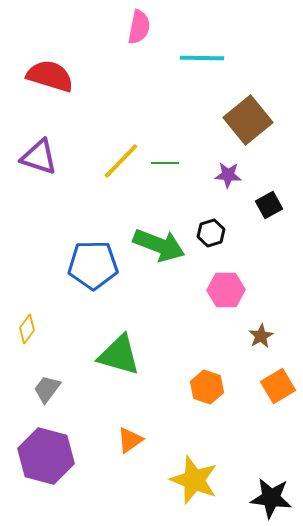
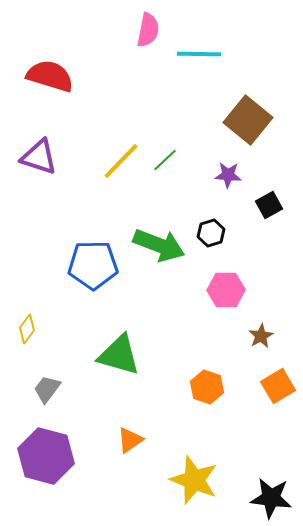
pink semicircle: moved 9 px right, 3 px down
cyan line: moved 3 px left, 4 px up
brown square: rotated 12 degrees counterclockwise
green line: moved 3 px up; rotated 44 degrees counterclockwise
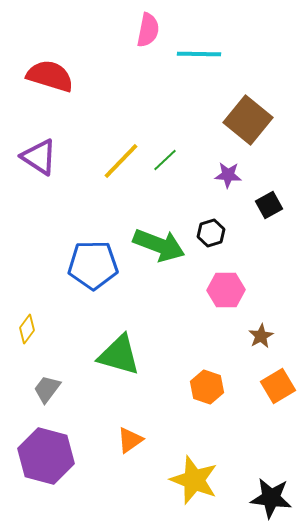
purple triangle: rotated 15 degrees clockwise
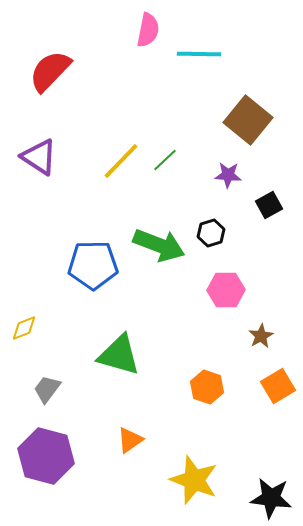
red semicircle: moved 5 px up; rotated 63 degrees counterclockwise
yellow diamond: moved 3 px left, 1 px up; rotated 32 degrees clockwise
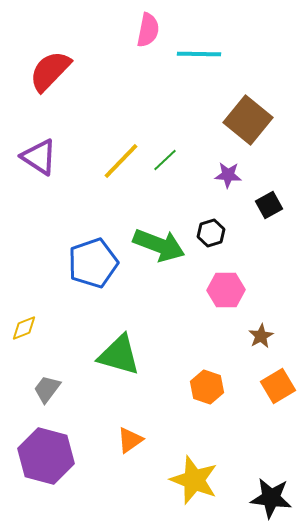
blue pentagon: moved 2 px up; rotated 18 degrees counterclockwise
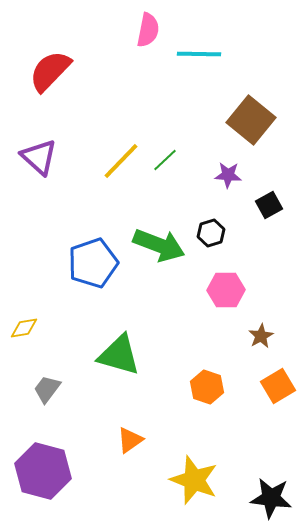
brown square: moved 3 px right
purple triangle: rotated 9 degrees clockwise
yellow diamond: rotated 12 degrees clockwise
purple hexagon: moved 3 px left, 15 px down
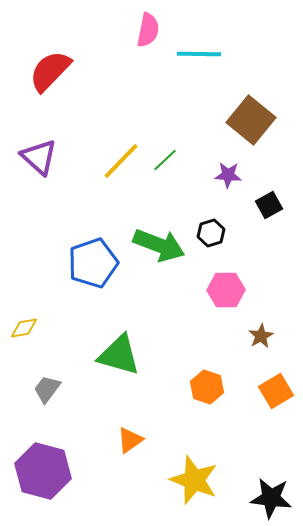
orange square: moved 2 px left, 5 px down
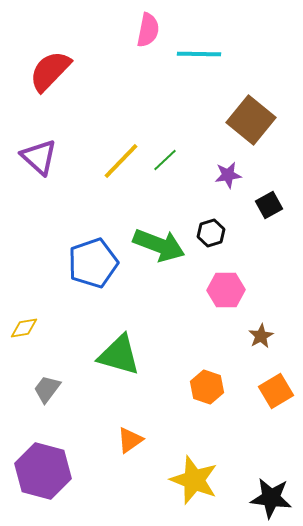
purple star: rotated 12 degrees counterclockwise
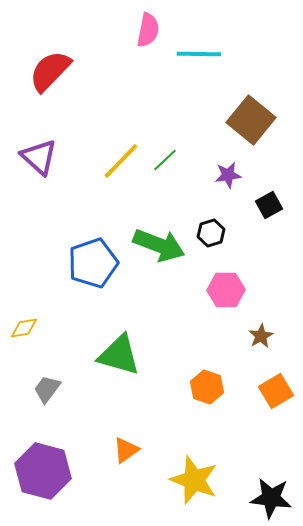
orange triangle: moved 4 px left, 10 px down
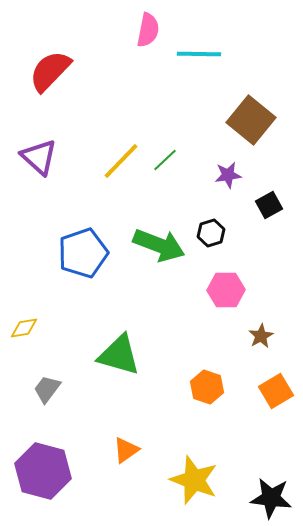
blue pentagon: moved 10 px left, 10 px up
